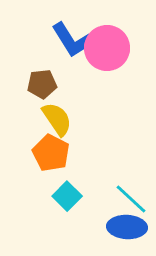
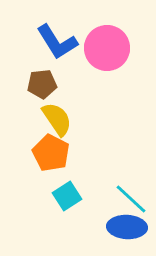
blue L-shape: moved 15 px left, 2 px down
cyan square: rotated 12 degrees clockwise
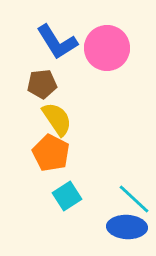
cyan line: moved 3 px right
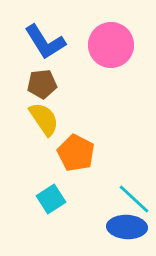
blue L-shape: moved 12 px left
pink circle: moved 4 px right, 3 px up
yellow semicircle: moved 13 px left
orange pentagon: moved 25 px right
cyan square: moved 16 px left, 3 px down
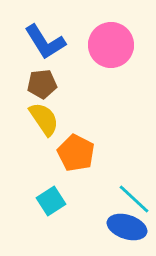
cyan square: moved 2 px down
blue ellipse: rotated 15 degrees clockwise
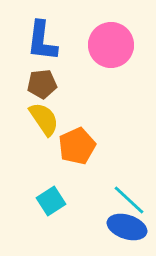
blue L-shape: moved 3 px left, 1 px up; rotated 39 degrees clockwise
orange pentagon: moved 1 px right, 7 px up; rotated 21 degrees clockwise
cyan line: moved 5 px left, 1 px down
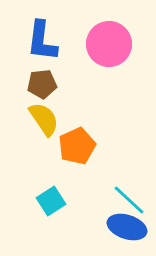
pink circle: moved 2 px left, 1 px up
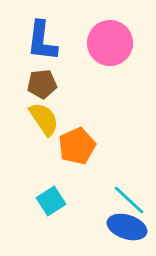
pink circle: moved 1 px right, 1 px up
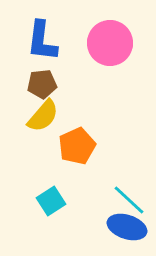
yellow semicircle: moved 1 px left, 3 px up; rotated 75 degrees clockwise
